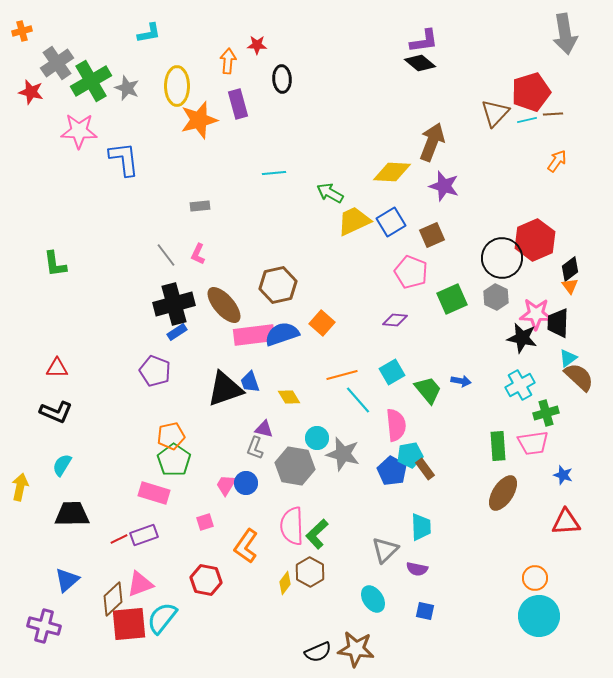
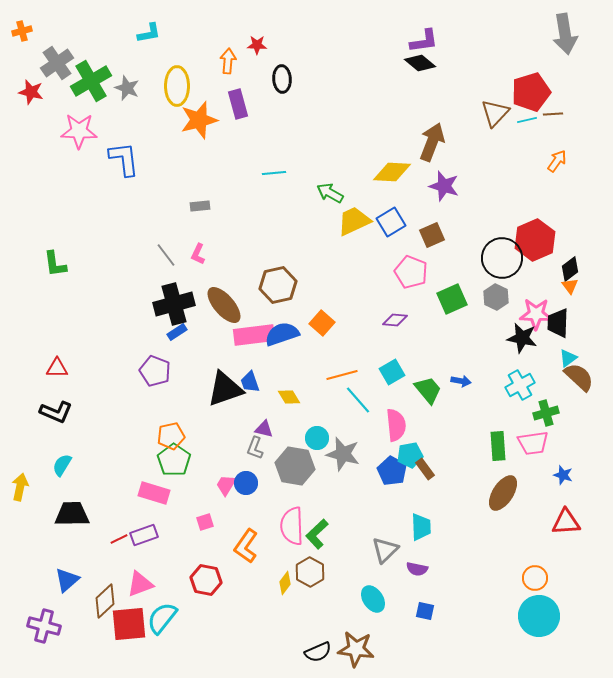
brown diamond at (113, 599): moved 8 px left, 2 px down
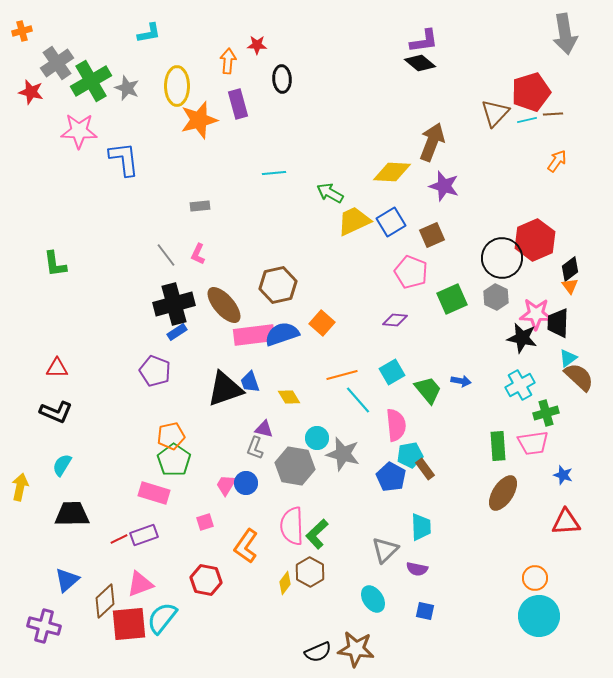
blue pentagon at (392, 471): moved 1 px left, 6 px down
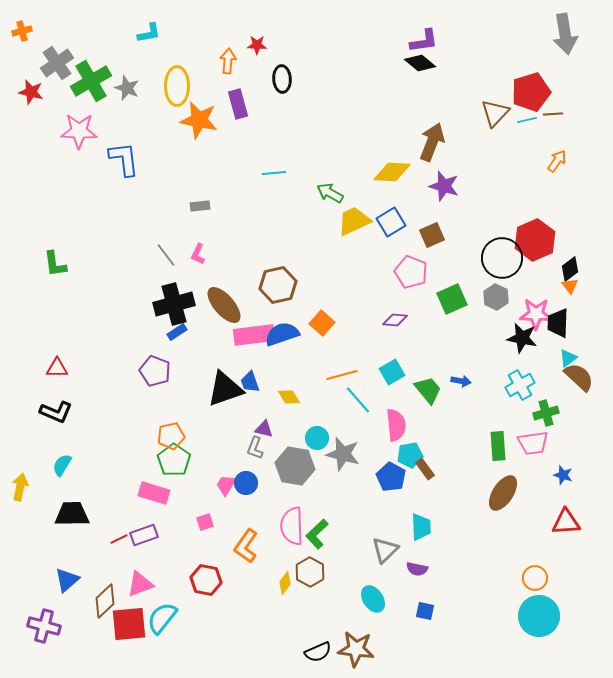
orange star at (199, 120): rotated 27 degrees clockwise
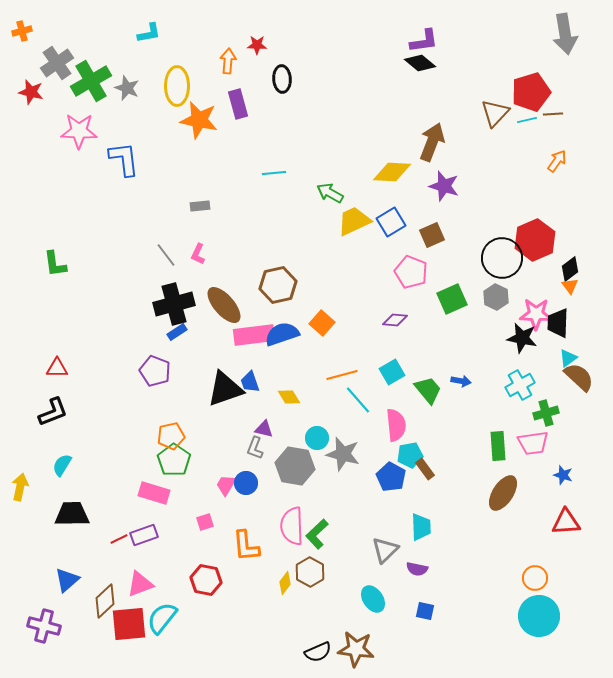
black L-shape at (56, 412): moved 3 px left; rotated 44 degrees counterclockwise
orange L-shape at (246, 546): rotated 40 degrees counterclockwise
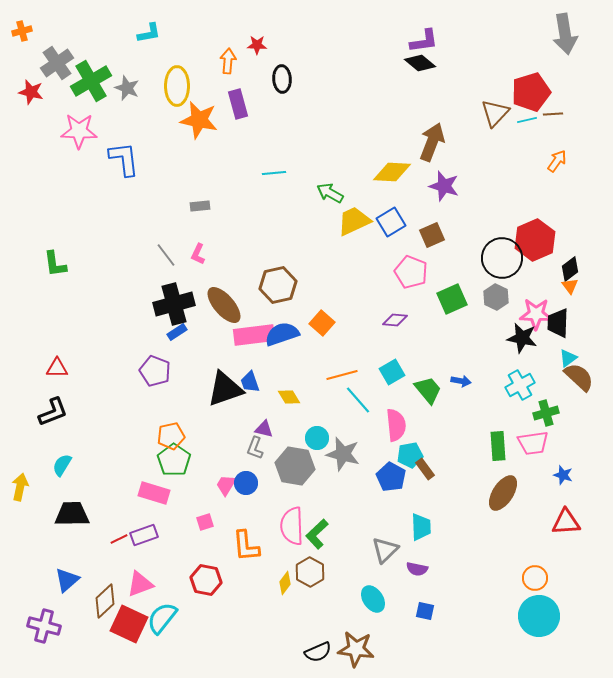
red square at (129, 624): rotated 30 degrees clockwise
